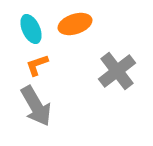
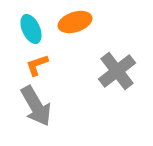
orange ellipse: moved 2 px up
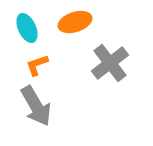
cyan ellipse: moved 4 px left, 1 px up
gray cross: moved 7 px left, 8 px up
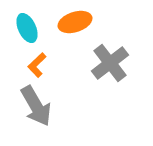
orange L-shape: rotated 25 degrees counterclockwise
